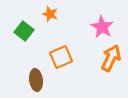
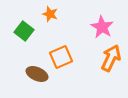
brown ellipse: moved 1 px right, 6 px up; rotated 60 degrees counterclockwise
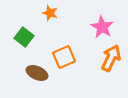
orange star: moved 1 px up
green square: moved 6 px down
orange square: moved 3 px right
brown ellipse: moved 1 px up
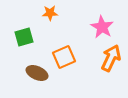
orange star: rotated 21 degrees counterclockwise
green square: rotated 36 degrees clockwise
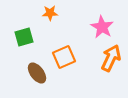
brown ellipse: rotated 30 degrees clockwise
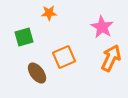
orange star: moved 1 px left
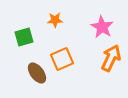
orange star: moved 6 px right, 7 px down
orange square: moved 2 px left, 2 px down
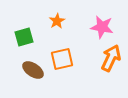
orange star: moved 2 px right, 1 px down; rotated 28 degrees counterclockwise
pink star: rotated 20 degrees counterclockwise
orange square: rotated 10 degrees clockwise
brown ellipse: moved 4 px left, 3 px up; rotated 20 degrees counterclockwise
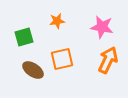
orange star: rotated 21 degrees clockwise
orange arrow: moved 3 px left, 2 px down
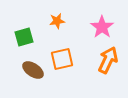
pink star: rotated 25 degrees clockwise
